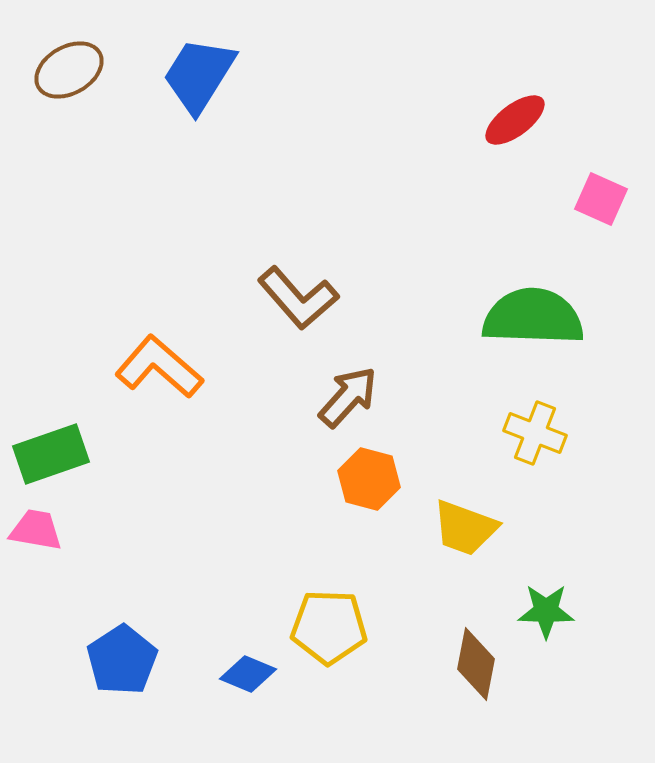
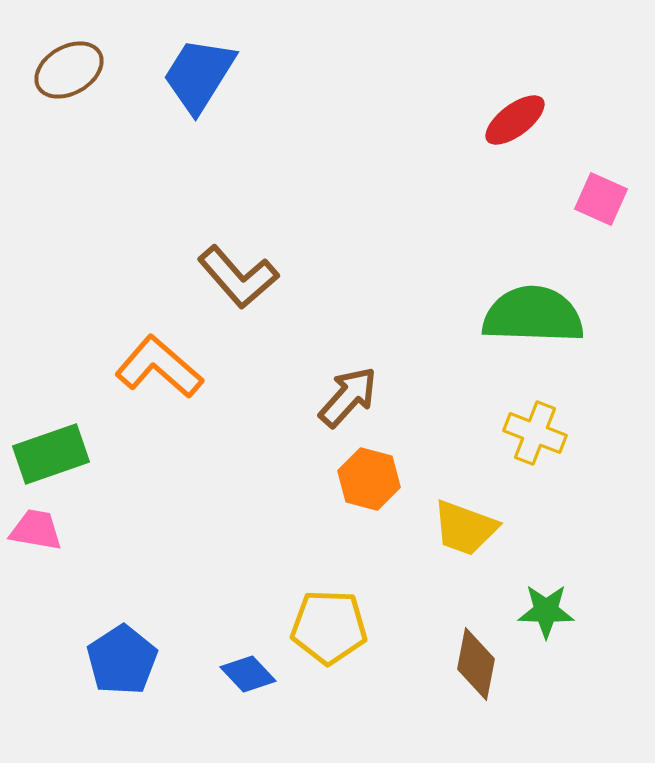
brown L-shape: moved 60 px left, 21 px up
green semicircle: moved 2 px up
blue diamond: rotated 24 degrees clockwise
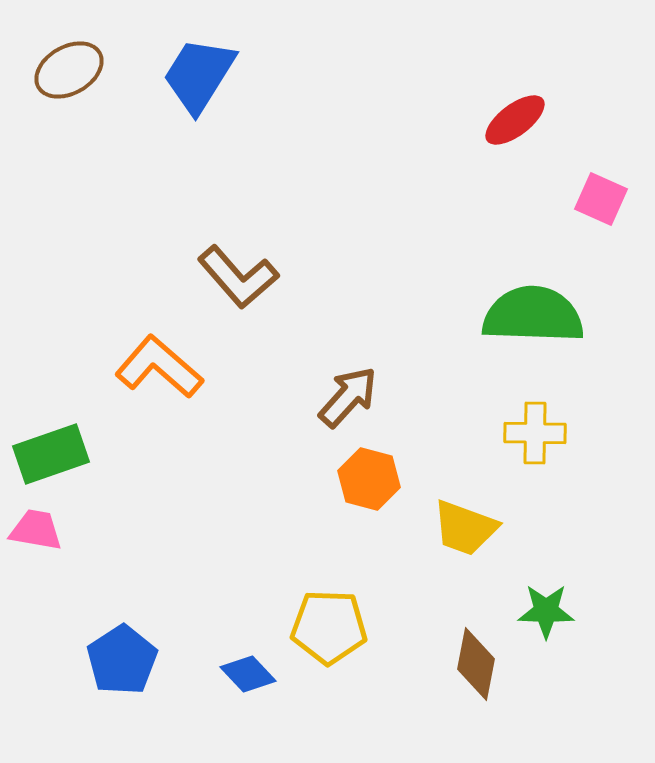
yellow cross: rotated 20 degrees counterclockwise
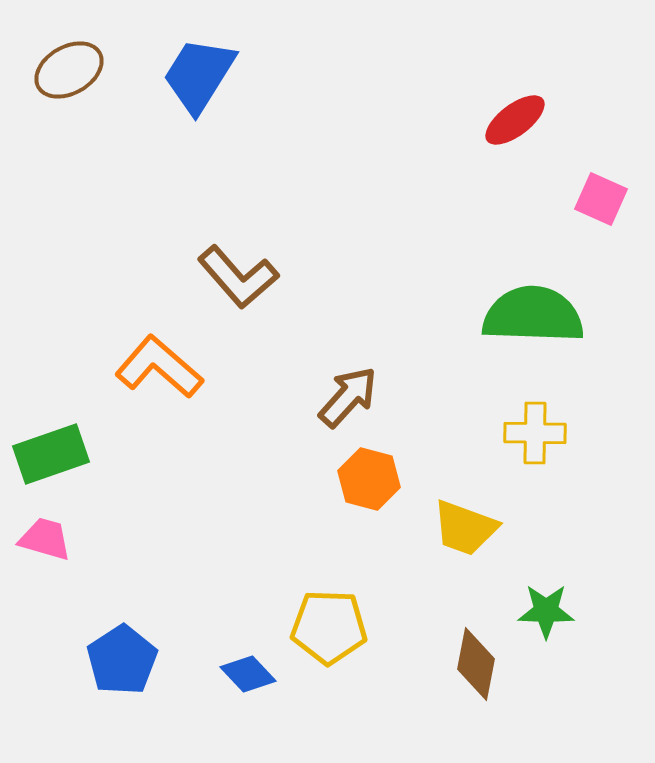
pink trapezoid: moved 9 px right, 9 px down; rotated 6 degrees clockwise
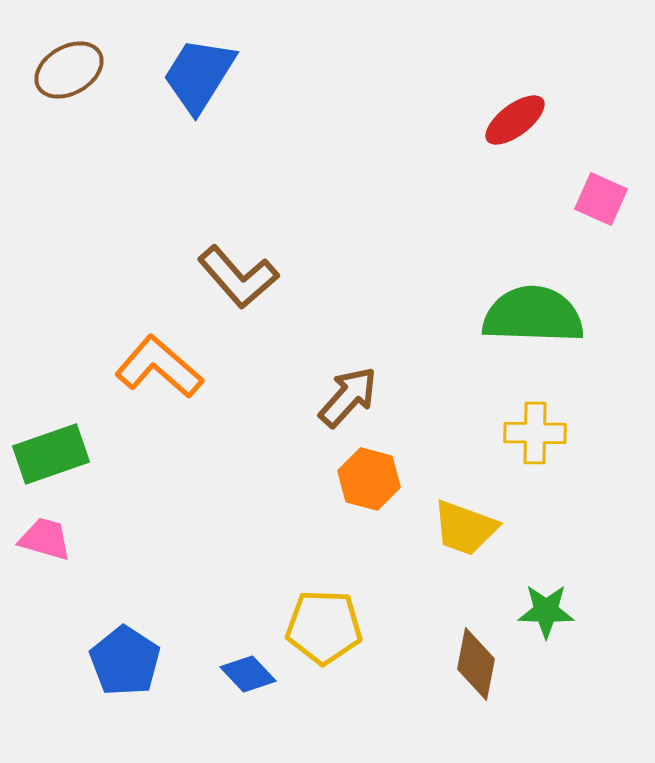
yellow pentagon: moved 5 px left
blue pentagon: moved 3 px right, 1 px down; rotated 6 degrees counterclockwise
